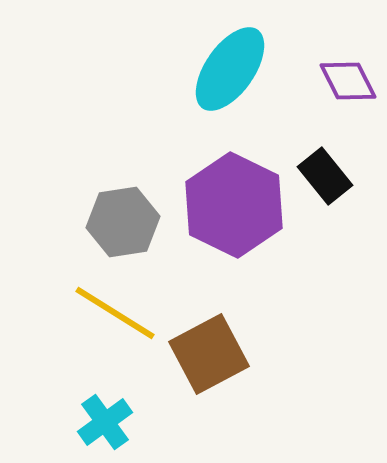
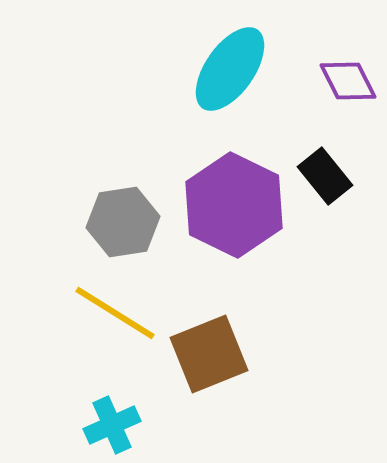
brown square: rotated 6 degrees clockwise
cyan cross: moved 7 px right, 3 px down; rotated 12 degrees clockwise
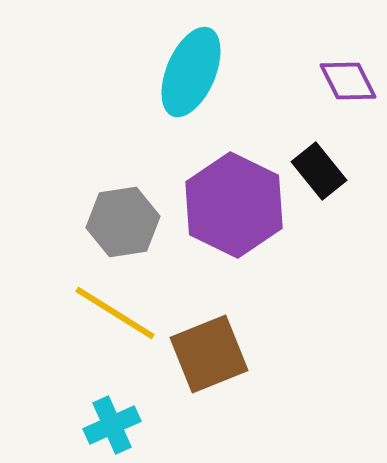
cyan ellipse: moved 39 px left, 3 px down; rotated 12 degrees counterclockwise
black rectangle: moved 6 px left, 5 px up
